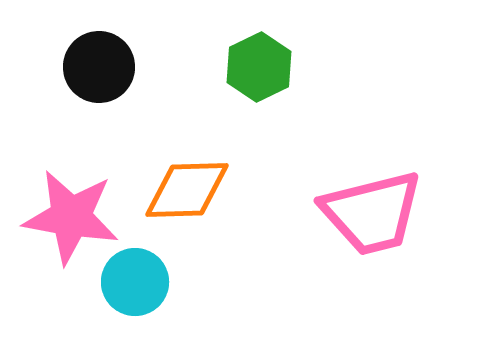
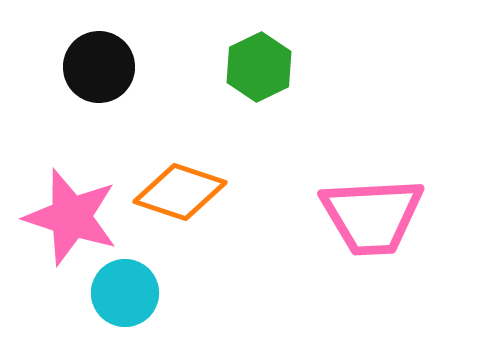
orange diamond: moved 7 px left, 2 px down; rotated 20 degrees clockwise
pink trapezoid: moved 3 px down; rotated 11 degrees clockwise
pink star: rotated 8 degrees clockwise
cyan circle: moved 10 px left, 11 px down
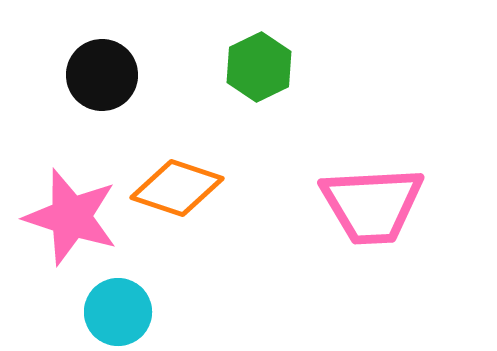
black circle: moved 3 px right, 8 px down
orange diamond: moved 3 px left, 4 px up
pink trapezoid: moved 11 px up
cyan circle: moved 7 px left, 19 px down
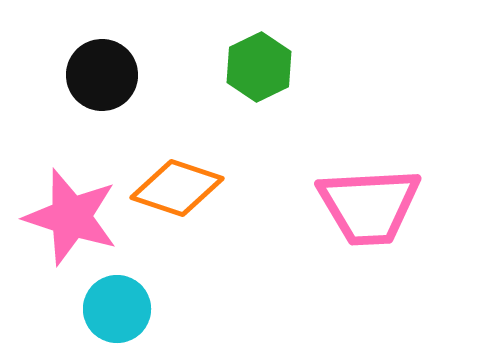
pink trapezoid: moved 3 px left, 1 px down
cyan circle: moved 1 px left, 3 px up
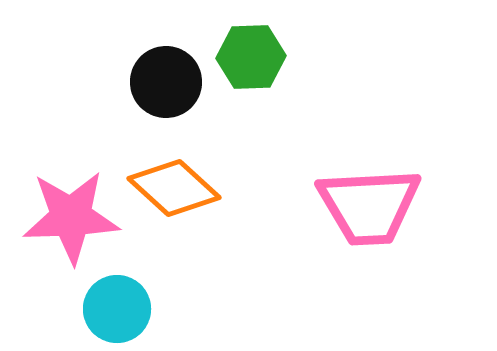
green hexagon: moved 8 px left, 10 px up; rotated 24 degrees clockwise
black circle: moved 64 px right, 7 px down
orange diamond: moved 3 px left; rotated 24 degrees clockwise
pink star: rotated 20 degrees counterclockwise
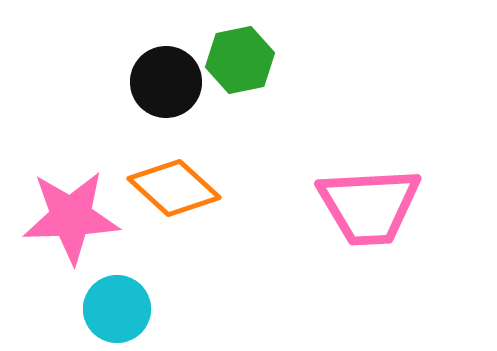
green hexagon: moved 11 px left, 3 px down; rotated 10 degrees counterclockwise
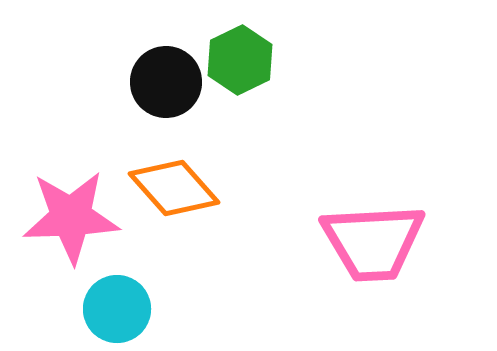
green hexagon: rotated 14 degrees counterclockwise
orange diamond: rotated 6 degrees clockwise
pink trapezoid: moved 4 px right, 36 px down
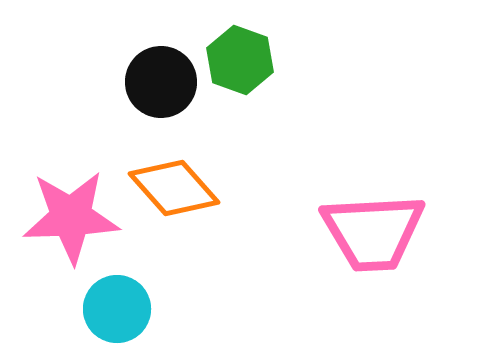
green hexagon: rotated 14 degrees counterclockwise
black circle: moved 5 px left
pink trapezoid: moved 10 px up
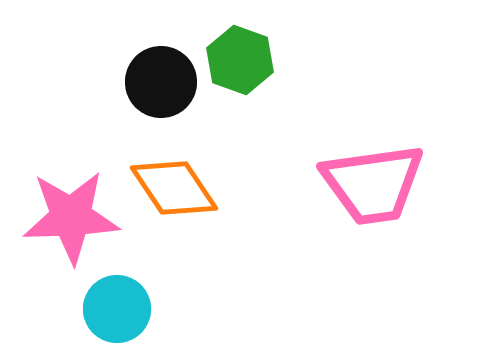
orange diamond: rotated 8 degrees clockwise
pink trapezoid: moved 48 px up; rotated 5 degrees counterclockwise
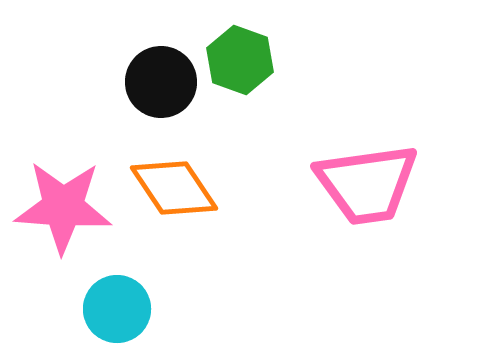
pink trapezoid: moved 6 px left
pink star: moved 8 px left, 10 px up; rotated 6 degrees clockwise
